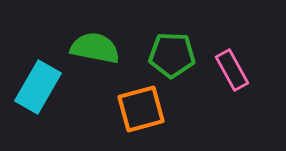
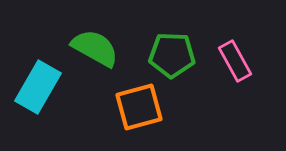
green semicircle: rotated 18 degrees clockwise
pink rectangle: moved 3 px right, 9 px up
orange square: moved 2 px left, 2 px up
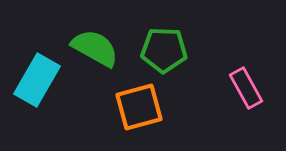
green pentagon: moved 8 px left, 5 px up
pink rectangle: moved 11 px right, 27 px down
cyan rectangle: moved 1 px left, 7 px up
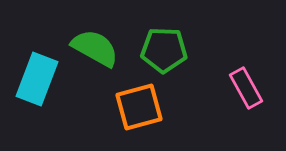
cyan rectangle: moved 1 px up; rotated 9 degrees counterclockwise
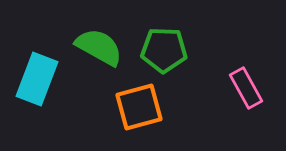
green semicircle: moved 4 px right, 1 px up
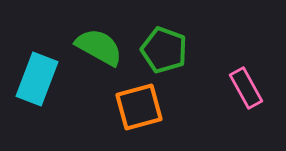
green pentagon: rotated 18 degrees clockwise
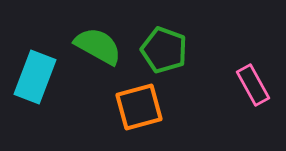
green semicircle: moved 1 px left, 1 px up
cyan rectangle: moved 2 px left, 2 px up
pink rectangle: moved 7 px right, 3 px up
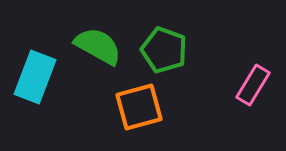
pink rectangle: rotated 60 degrees clockwise
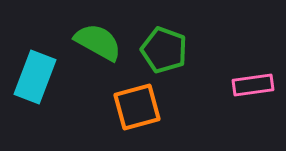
green semicircle: moved 4 px up
pink rectangle: rotated 51 degrees clockwise
orange square: moved 2 px left
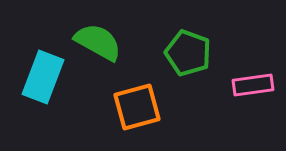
green pentagon: moved 24 px right, 3 px down
cyan rectangle: moved 8 px right
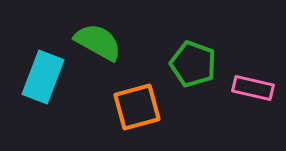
green pentagon: moved 5 px right, 11 px down
pink rectangle: moved 3 px down; rotated 21 degrees clockwise
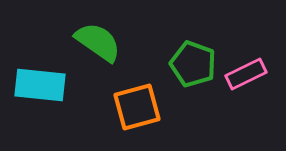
green semicircle: rotated 6 degrees clockwise
cyan rectangle: moved 3 px left, 8 px down; rotated 75 degrees clockwise
pink rectangle: moved 7 px left, 14 px up; rotated 39 degrees counterclockwise
